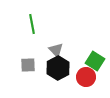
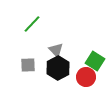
green line: rotated 54 degrees clockwise
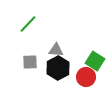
green line: moved 4 px left
gray triangle: rotated 42 degrees counterclockwise
gray square: moved 2 px right, 3 px up
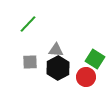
green square: moved 2 px up
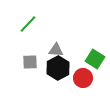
red circle: moved 3 px left, 1 px down
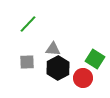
gray triangle: moved 3 px left, 1 px up
gray square: moved 3 px left
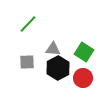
green square: moved 11 px left, 7 px up
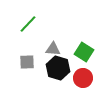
black hexagon: rotated 15 degrees counterclockwise
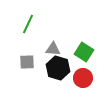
green line: rotated 18 degrees counterclockwise
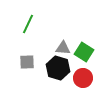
gray triangle: moved 10 px right, 1 px up
